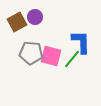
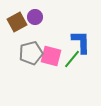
gray pentagon: rotated 20 degrees counterclockwise
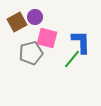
pink square: moved 4 px left, 18 px up
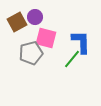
pink square: moved 1 px left
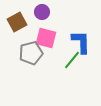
purple circle: moved 7 px right, 5 px up
green line: moved 1 px down
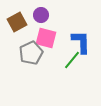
purple circle: moved 1 px left, 3 px down
gray pentagon: rotated 10 degrees counterclockwise
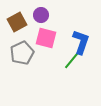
blue L-shape: rotated 20 degrees clockwise
gray pentagon: moved 9 px left
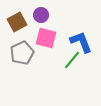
blue L-shape: rotated 40 degrees counterclockwise
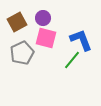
purple circle: moved 2 px right, 3 px down
blue L-shape: moved 2 px up
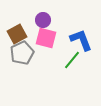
purple circle: moved 2 px down
brown square: moved 12 px down
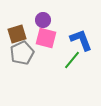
brown square: rotated 12 degrees clockwise
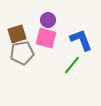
purple circle: moved 5 px right
gray pentagon: rotated 15 degrees clockwise
green line: moved 5 px down
